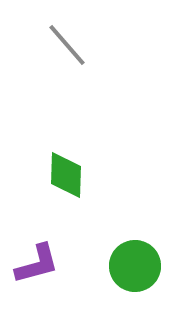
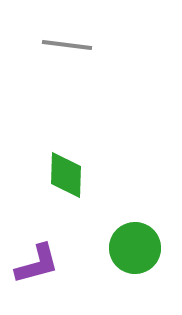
gray line: rotated 42 degrees counterclockwise
green circle: moved 18 px up
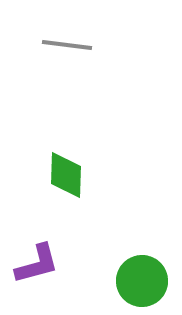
green circle: moved 7 px right, 33 px down
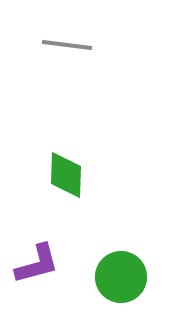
green circle: moved 21 px left, 4 px up
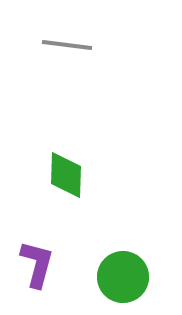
purple L-shape: rotated 60 degrees counterclockwise
green circle: moved 2 px right
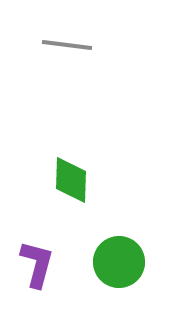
green diamond: moved 5 px right, 5 px down
green circle: moved 4 px left, 15 px up
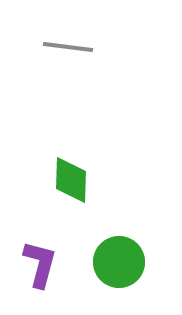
gray line: moved 1 px right, 2 px down
purple L-shape: moved 3 px right
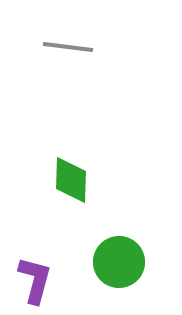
purple L-shape: moved 5 px left, 16 px down
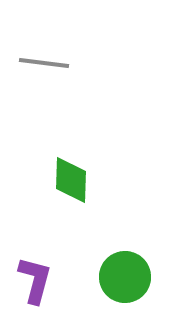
gray line: moved 24 px left, 16 px down
green circle: moved 6 px right, 15 px down
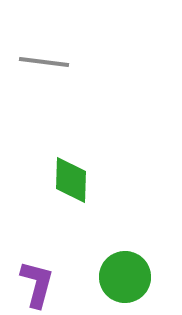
gray line: moved 1 px up
purple L-shape: moved 2 px right, 4 px down
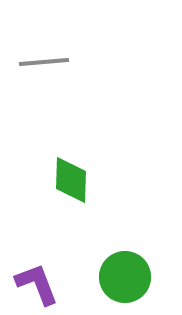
gray line: rotated 12 degrees counterclockwise
purple L-shape: rotated 36 degrees counterclockwise
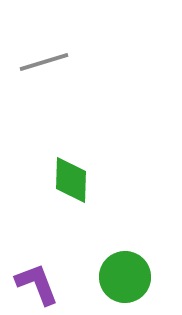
gray line: rotated 12 degrees counterclockwise
